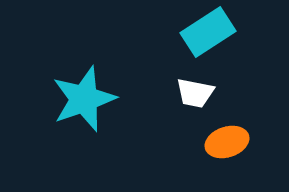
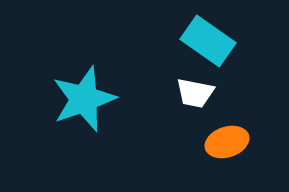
cyan rectangle: moved 9 px down; rotated 68 degrees clockwise
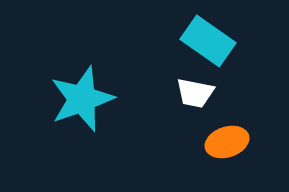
cyan star: moved 2 px left
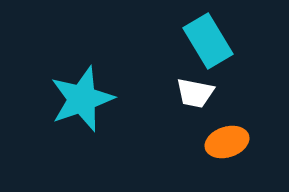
cyan rectangle: rotated 24 degrees clockwise
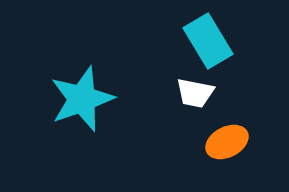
orange ellipse: rotated 9 degrees counterclockwise
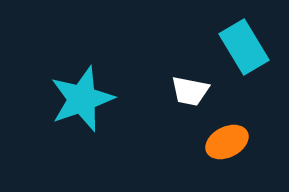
cyan rectangle: moved 36 px right, 6 px down
white trapezoid: moved 5 px left, 2 px up
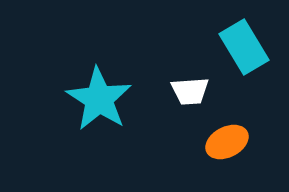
white trapezoid: rotated 15 degrees counterclockwise
cyan star: moved 17 px right; rotated 20 degrees counterclockwise
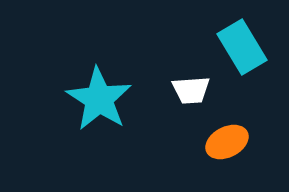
cyan rectangle: moved 2 px left
white trapezoid: moved 1 px right, 1 px up
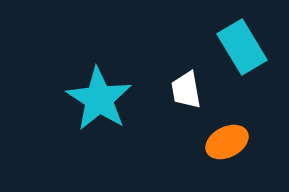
white trapezoid: moved 5 px left; rotated 84 degrees clockwise
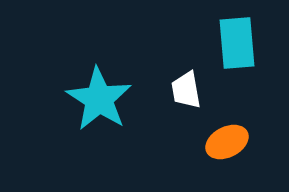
cyan rectangle: moved 5 px left, 4 px up; rotated 26 degrees clockwise
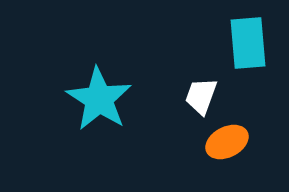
cyan rectangle: moved 11 px right
white trapezoid: moved 15 px right, 6 px down; rotated 30 degrees clockwise
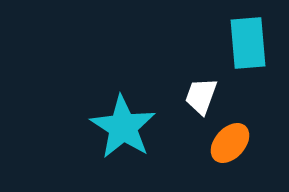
cyan star: moved 24 px right, 28 px down
orange ellipse: moved 3 px right, 1 px down; rotated 21 degrees counterclockwise
